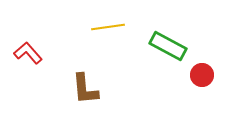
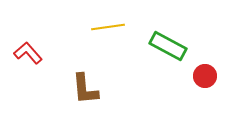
red circle: moved 3 px right, 1 px down
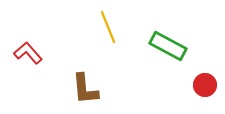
yellow line: rotated 76 degrees clockwise
red circle: moved 9 px down
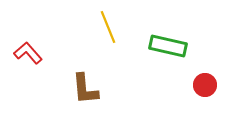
green rectangle: rotated 15 degrees counterclockwise
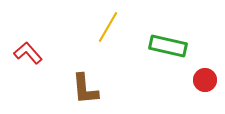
yellow line: rotated 52 degrees clockwise
red circle: moved 5 px up
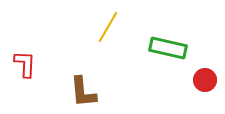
green rectangle: moved 2 px down
red L-shape: moved 3 px left, 11 px down; rotated 44 degrees clockwise
brown L-shape: moved 2 px left, 3 px down
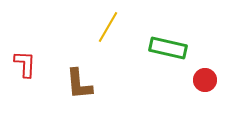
brown L-shape: moved 4 px left, 8 px up
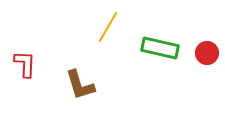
green rectangle: moved 8 px left
red circle: moved 2 px right, 27 px up
brown L-shape: moved 1 px right, 1 px down; rotated 12 degrees counterclockwise
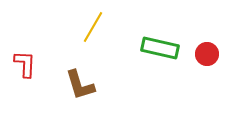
yellow line: moved 15 px left
red circle: moved 1 px down
